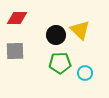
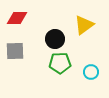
yellow triangle: moved 4 px right, 5 px up; rotated 40 degrees clockwise
black circle: moved 1 px left, 4 px down
cyan circle: moved 6 px right, 1 px up
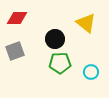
yellow triangle: moved 2 px right, 2 px up; rotated 45 degrees counterclockwise
gray square: rotated 18 degrees counterclockwise
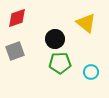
red diamond: rotated 20 degrees counterclockwise
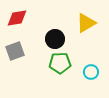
red diamond: rotated 10 degrees clockwise
yellow triangle: rotated 50 degrees clockwise
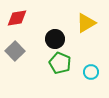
gray square: rotated 24 degrees counterclockwise
green pentagon: rotated 25 degrees clockwise
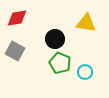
yellow triangle: rotated 40 degrees clockwise
gray square: rotated 18 degrees counterclockwise
cyan circle: moved 6 px left
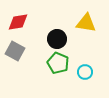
red diamond: moved 1 px right, 4 px down
black circle: moved 2 px right
green pentagon: moved 2 px left
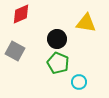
red diamond: moved 3 px right, 8 px up; rotated 15 degrees counterclockwise
cyan circle: moved 6 px left, 10 px down
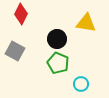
red diamond: rotated 40 degrees counterclockwise
cyan circle: moved 2 px right, 2 px down
